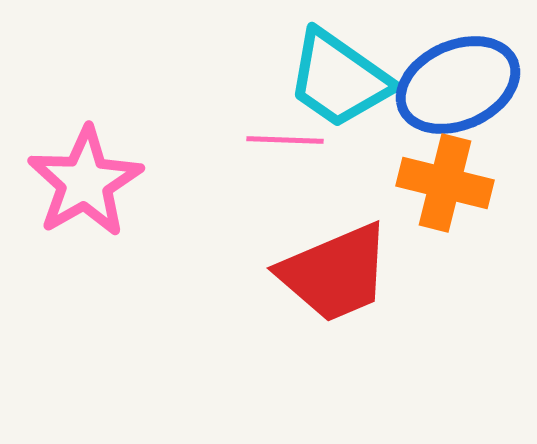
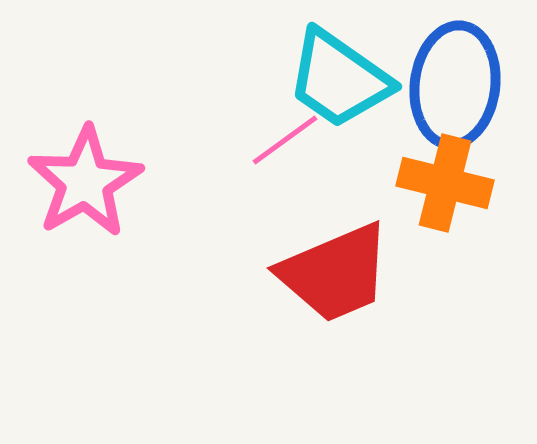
blue ellipse: moved 3 px left; rotated 59 degrees counterclockwise
pink line: rotated 38 degrees counterclockwise
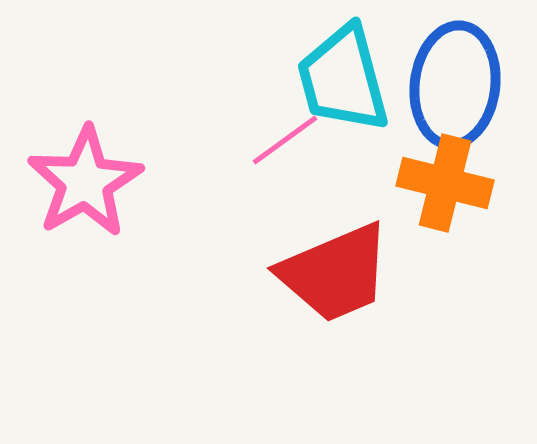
cyan trapezoid: moved 4 px right; rotated 40 degrees clockwise
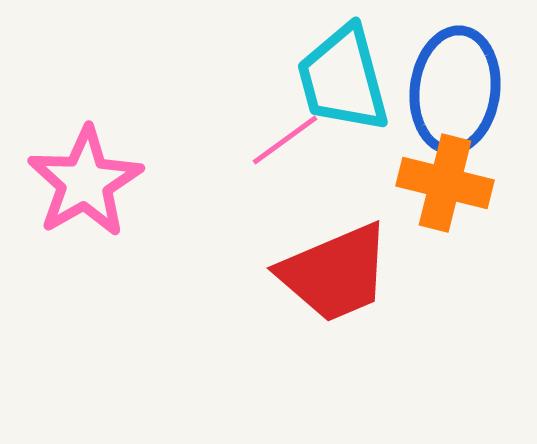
blue ellipse: moved 5 px down
